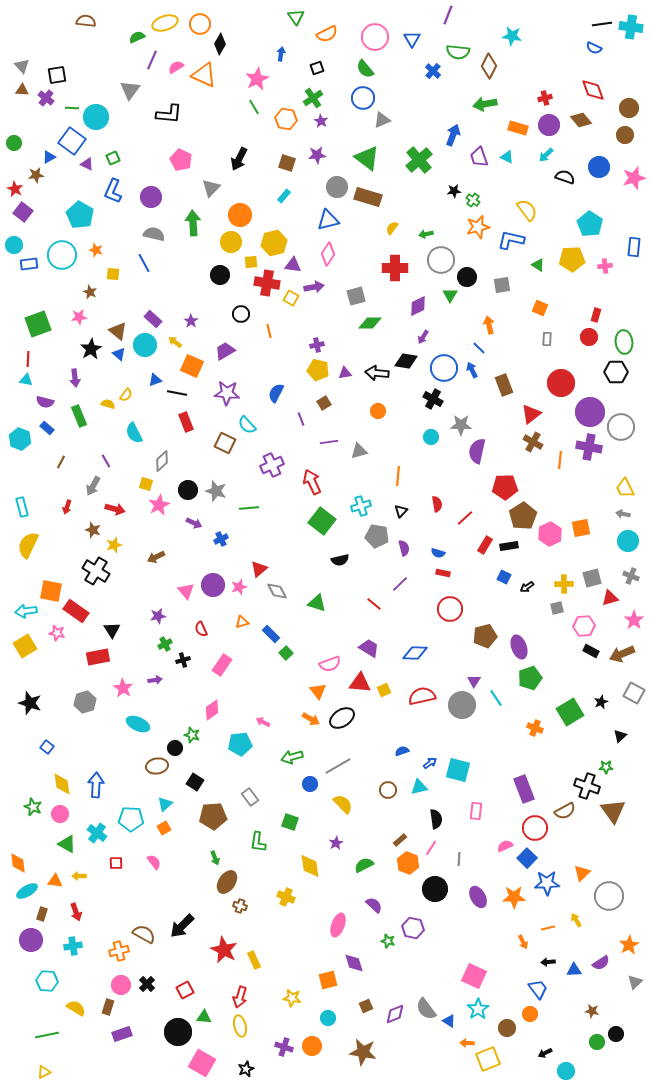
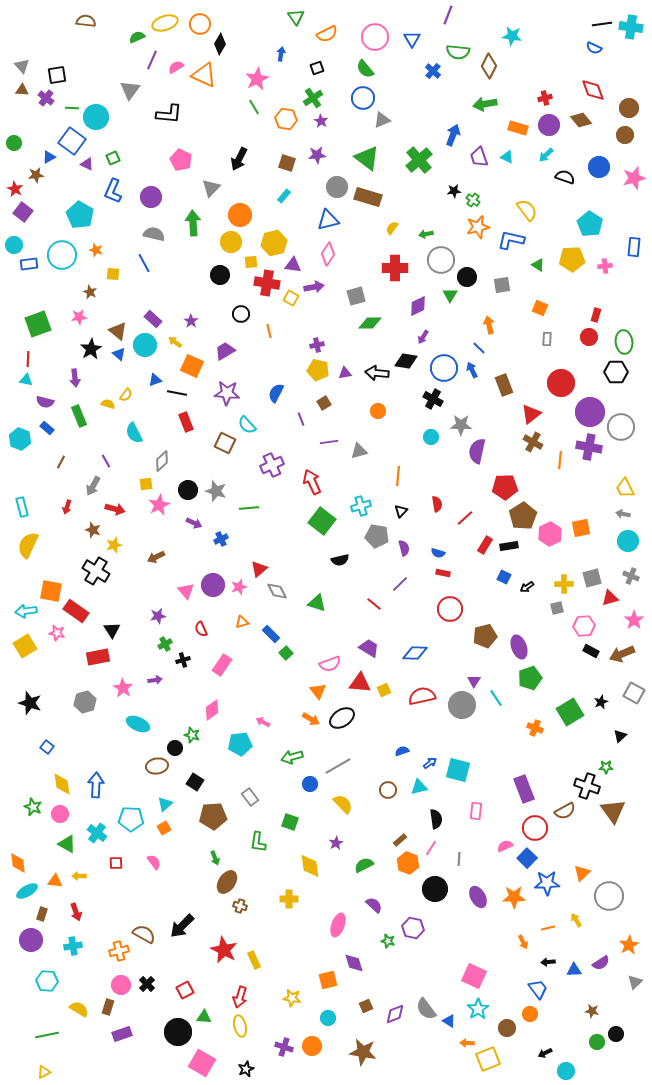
yellow square at (146, 484): rotated 24 degrees counterclockwise
yellow cross at (286, 897): moved 3 px right, 2 px down; rotated 24 degrees counterclockwise
yellow semicircle at (76, 1008): moved 3 px right, 1 px down
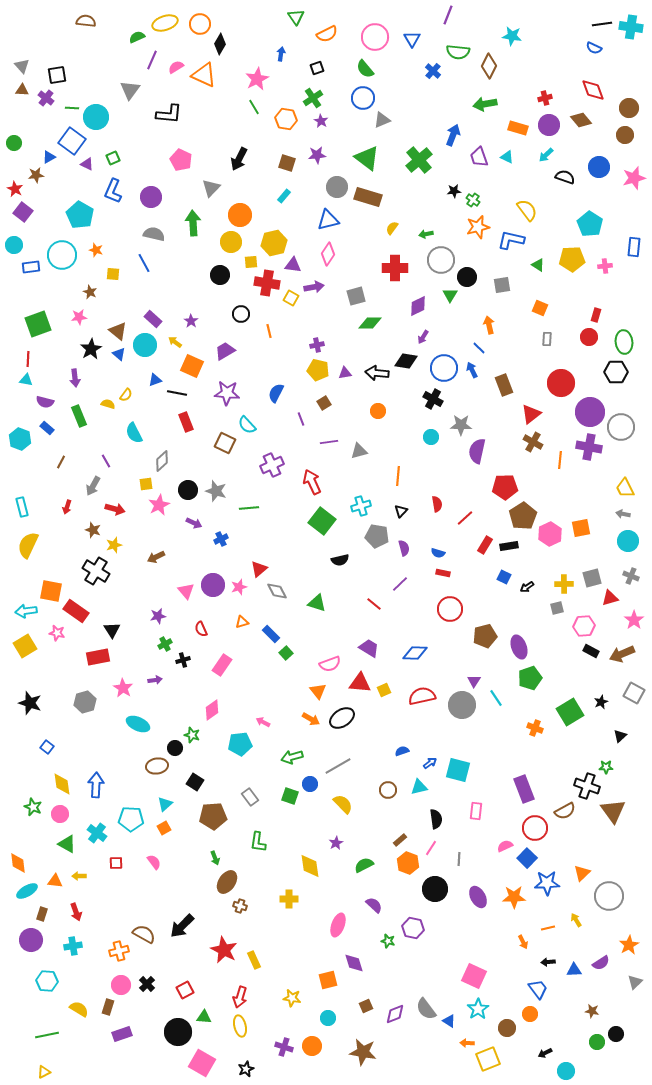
blue rectangle at (29, 264): moved 2 px right, 3 px down
green square at (290, 822): moved 26 px up
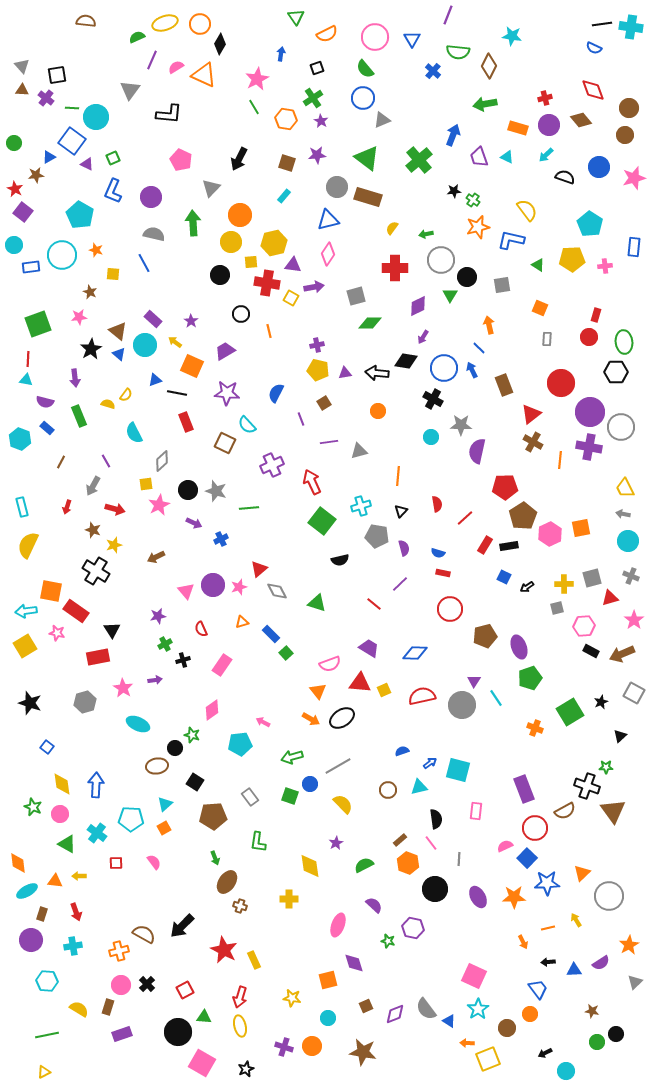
pink line at (431, 848): moved 5 px up; rotated 70 degrees counterclockwise
